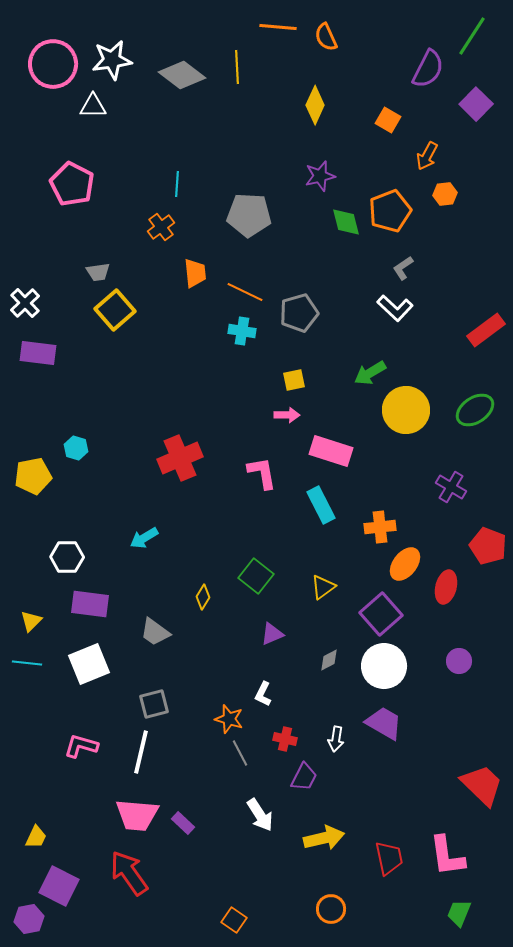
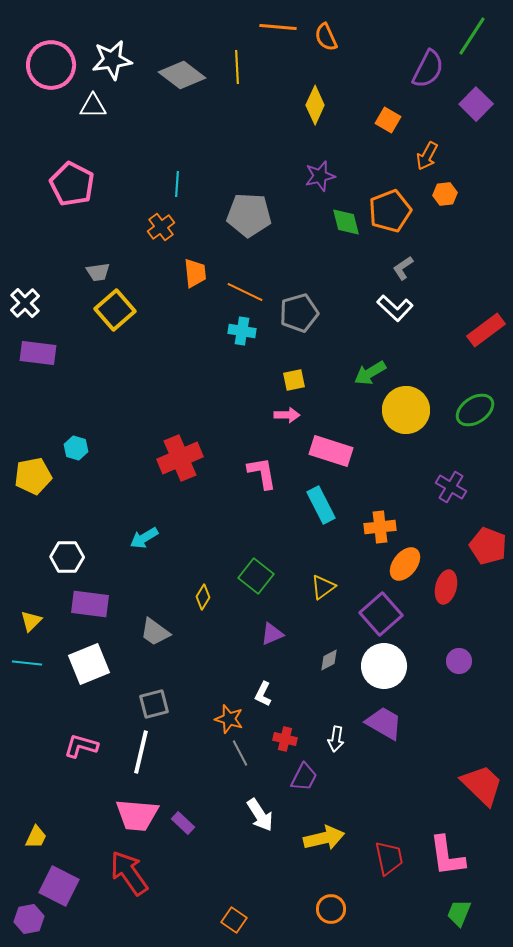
pink circle at (53, 64): moved 2 px left, 1 px down
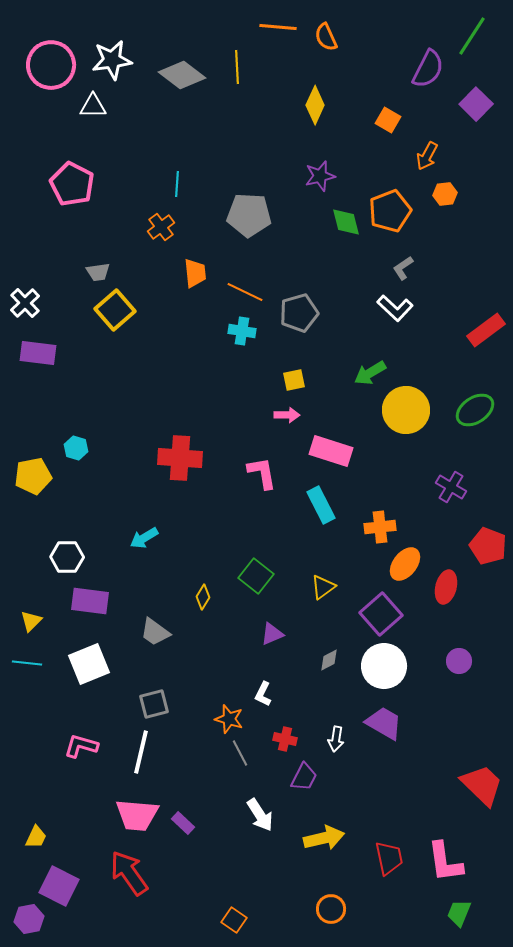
red cross at (180, 458): rotated 27 degrees clockwise
purple rectangle at (90, 604): moved 3 px up
pink L-shape at (447, 856): moved 2 px left, 6 px down
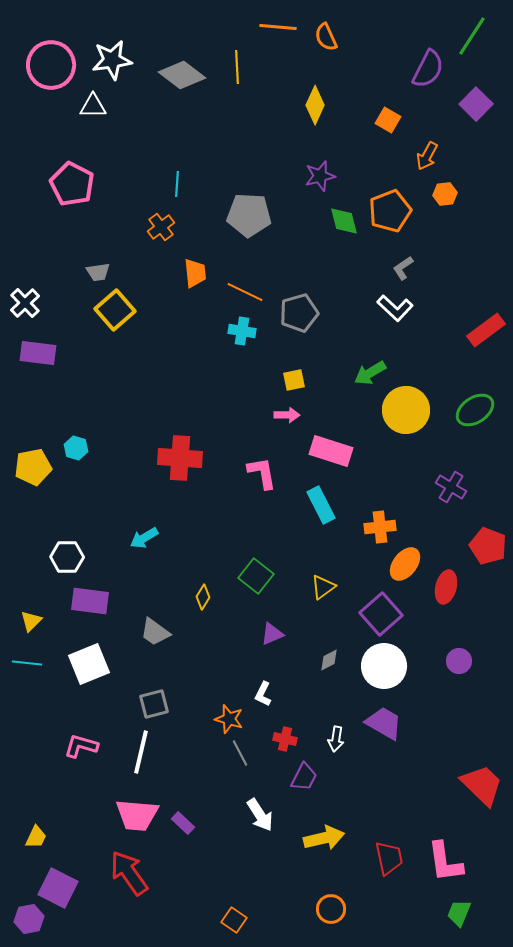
green diamond at (346, 222): moved 2 px left, 1 px up
yellow pentagon at (33, 476): moved 9 px up
purple square at (59, 886): moved 1 px left, 2 px down
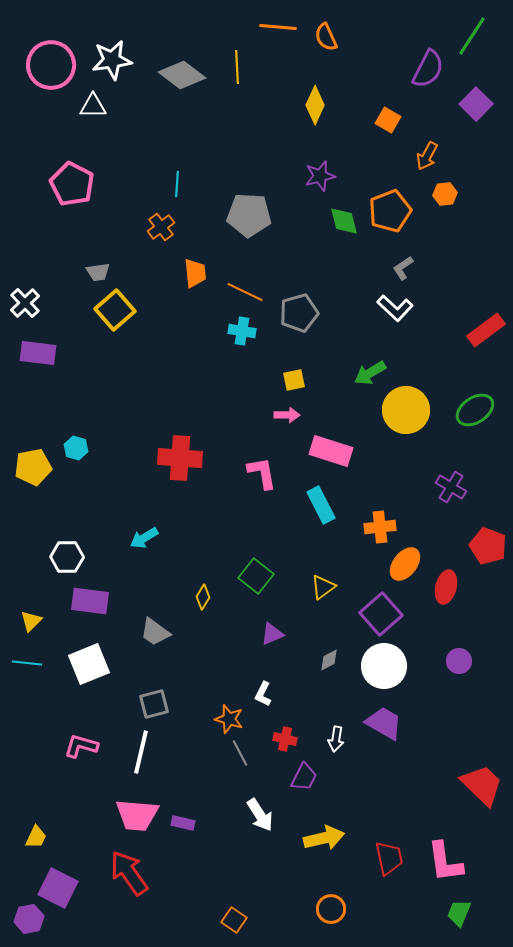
purple rectangle at (183, 823): rotated 30 degrees counterclockwise
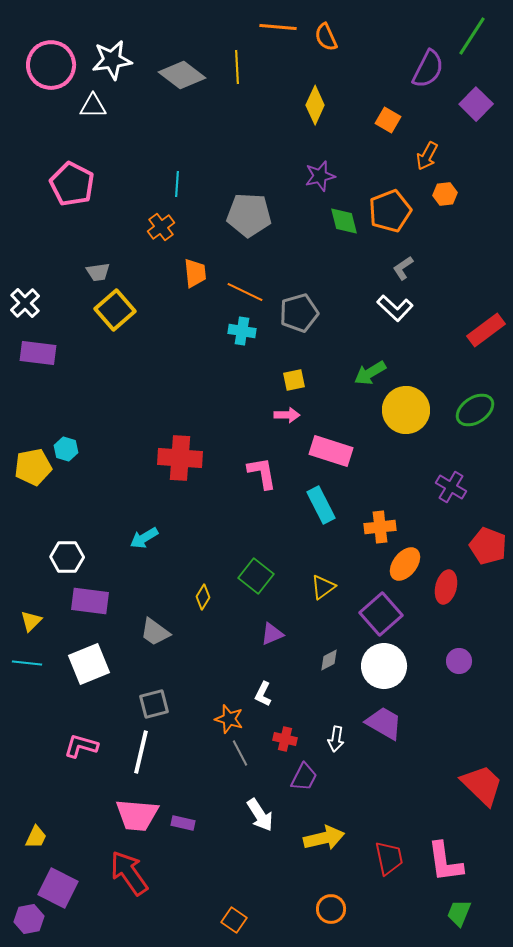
cyan hexagon at (76, 448): moved 10 px left, 1 px down
